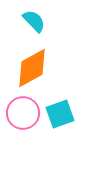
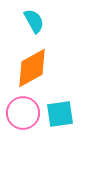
cyan semicircle: rotated 15 degrees clockwise
cyan square: rotated 12 degrees clockwise
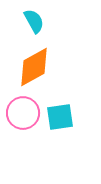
orange diamond: moved 2 px right, 1 px up
cyan square: moved 3 px down
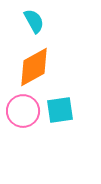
pink circle: moved 2 px up
cyan square: moved 7 px up
